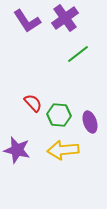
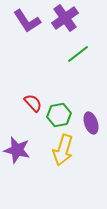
green hexagon: rotated 15 degrees counterclockwise
purple ellipse: moved 1 px right, 1 px down
yellow arrow: rotated 68 degrees counterclockwise
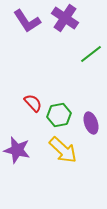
purple cross: rotated 20 degrees counterclockwise
green line: moved 13 px right
yellow arrow: rotated 64 degrees counterclockwise
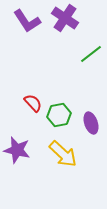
yellow arrow: moved 4 px down
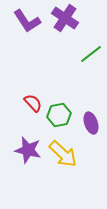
purple star: moved 11 px right
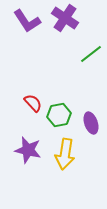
yellow arrow: moved 2 px right; rotated 56 degrees clockwise
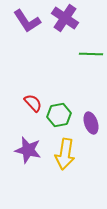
green line: rotated 40 degrees clockwise
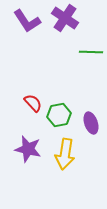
green line: moved 2 px up
purple star: moved 1 px up
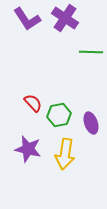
purple L-shape: moved 2 px up
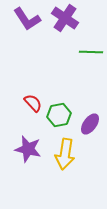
purple ellipse: moved 1 px left, 1 px down; rotated 55 degrees clockwise
